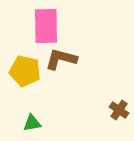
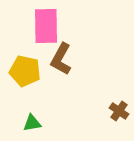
brown L-shape: rotated 76 degrees counterclockwise
brown cross: moved 1 px down
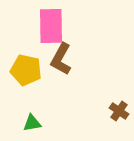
pink rectangle: moved 5 px right
yellow pentagon: moved 1 px right, 1 px up
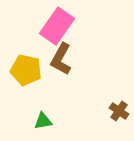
pink rectangle: moved 6 px right; rotated 36 degrees clockwise
green triangle: moved 11 px right, 2 px up
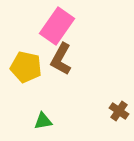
yellow pentagon: moved 3 px up
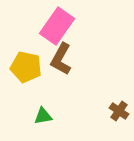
green triangle: moved 5 px up
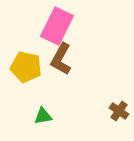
pink rectangle: rotated 9 degrees counterclockwise
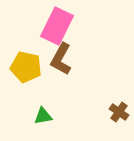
brown cross: moved 1 px down
